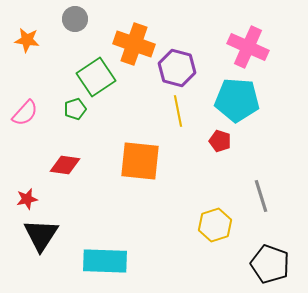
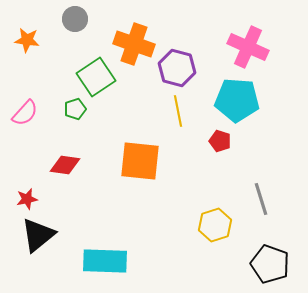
gray line: moved 3 px down
black triangle: moved 3 px left; rotated 18 degrees clockwise
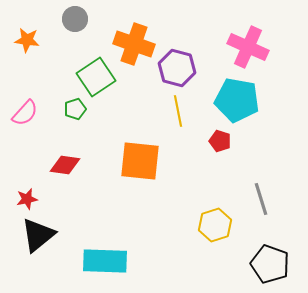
cyan pentagon: rotated 6 degrees clockwise
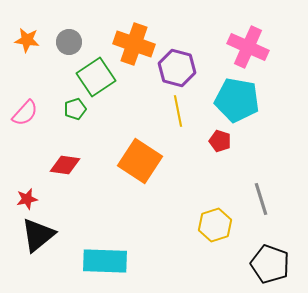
gray circle: moved 6 px left, 23 px down
orange square: rotated 27 degrees clockwise
